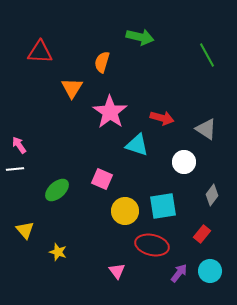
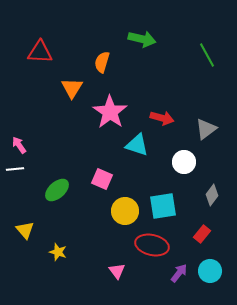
green arrow: moved 2 px right, 2 px down
gray triangle: rotated 50 degrees clockwise
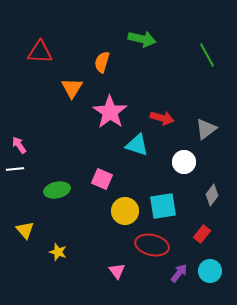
green ellipse: rotated 30 degrees clockwise
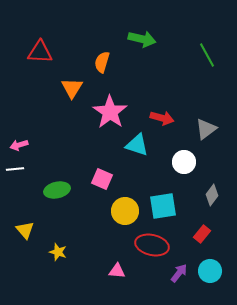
pink arrow: rotated 72 degrees counterclockwise
pink triangle: rotated 48 degrees counterclockwise
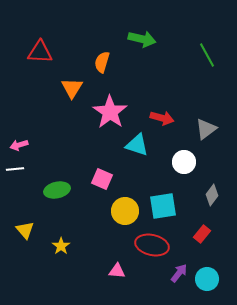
yellow star: moved 3 px right, 6 px up; rotated 18 degrees clockwise
cyan circle: moved 3 px left, 8 px down
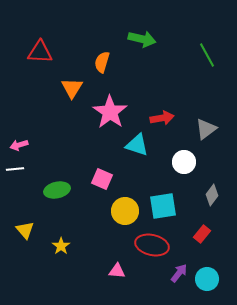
red arrow: rotated 25 degrees counterclockwise
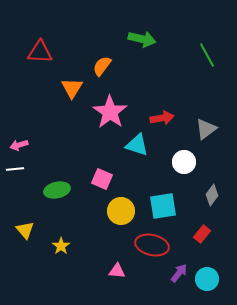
orange semicircle: moved 4 px down; rotated 20 degrees clockwise
yellow circle: moved 4 px left
